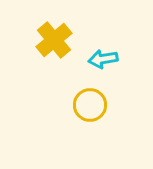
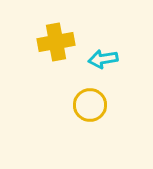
yellow cross: moved 2 px right, 2 px down; rotated 30 degrees clockwise
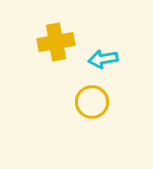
yellow circle: moved 2 px right, 3 px up
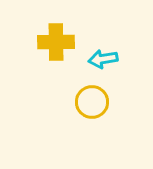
yellow cross: rotated 9 degrees clockwise
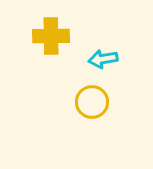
yellow cross: moved 5 px left, 6 px up
